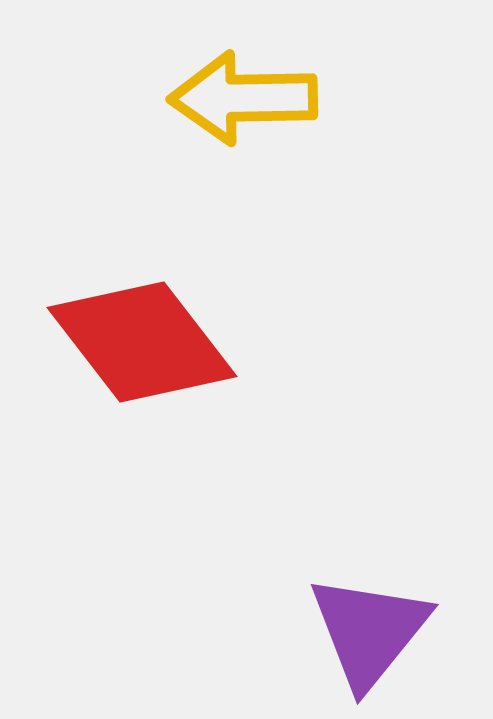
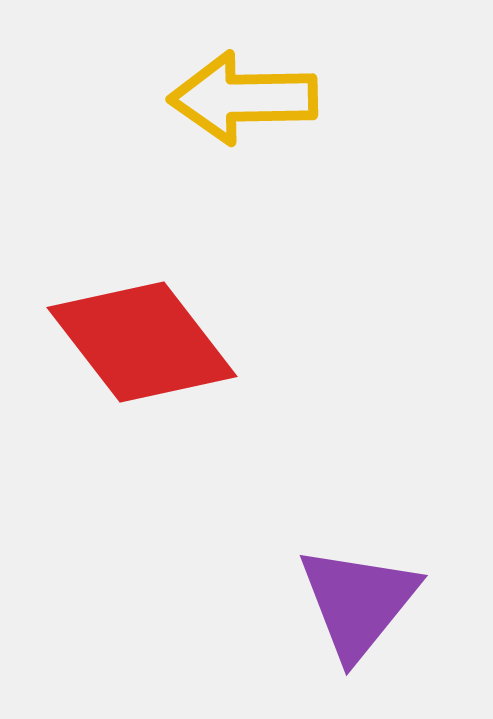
purple triangle: moved 11 px left, 29 px up
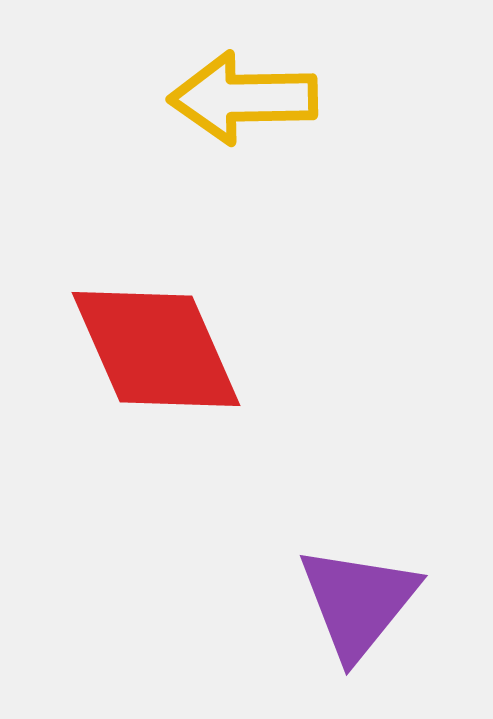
red diamond: moved 14 px right, 7 px down; rotated 14 degrees clockwise
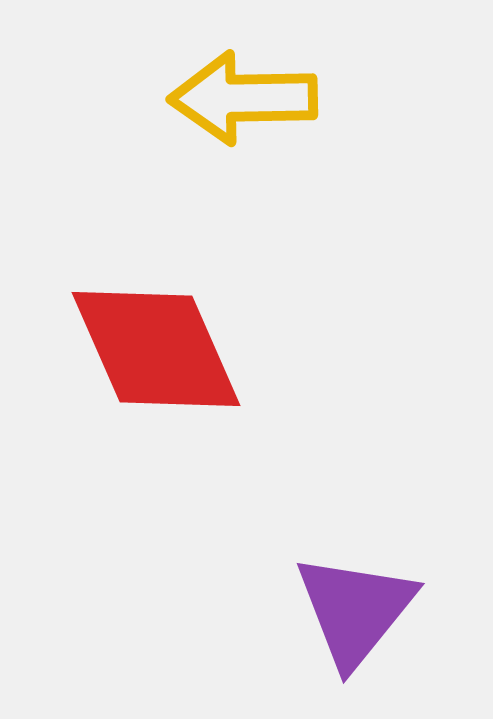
purple triangle: moved 3 px left, 8 px down
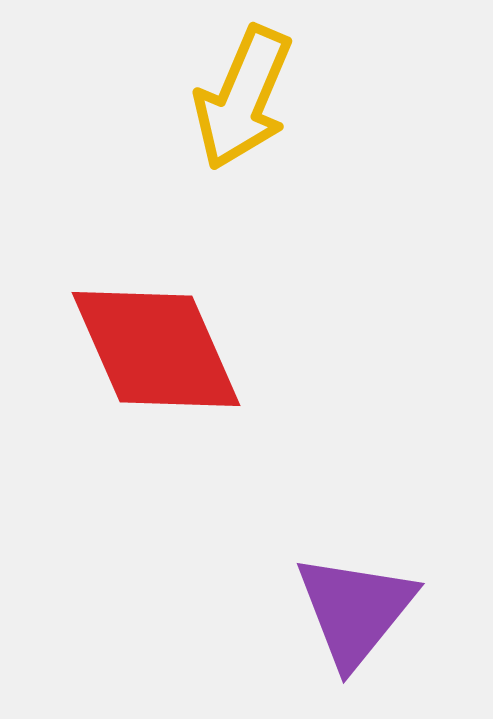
yellow arrow: rotated 66 degrees counterclockwise
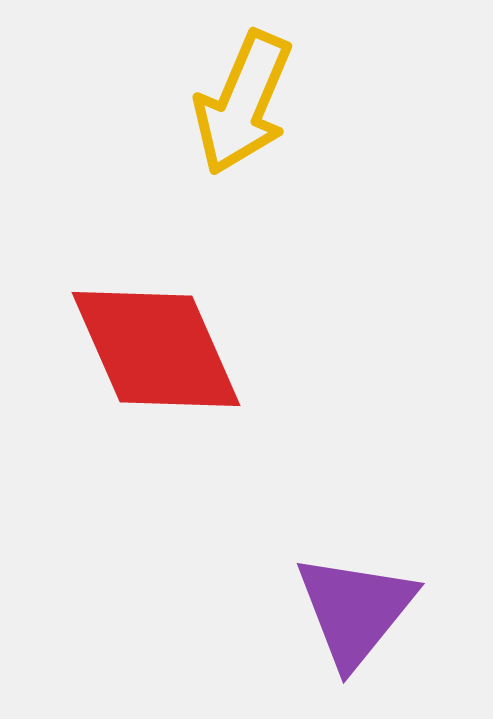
yellow arrow: moved 5 px down
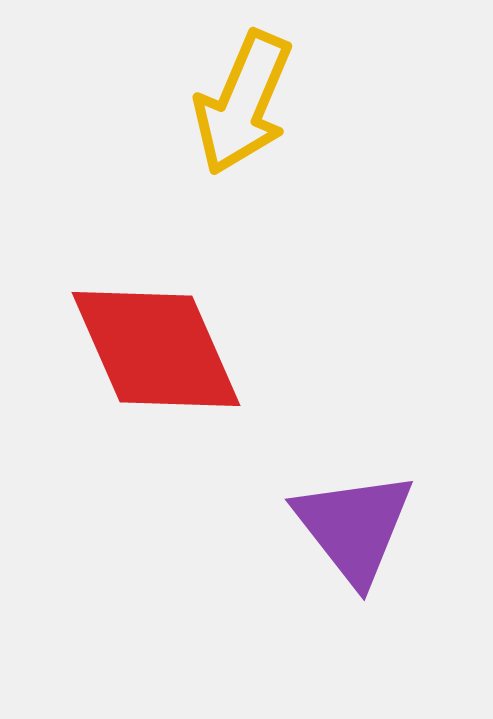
purple triangle: moved 1 px left, 83 px up; rotated 17 degrees counterclockwise
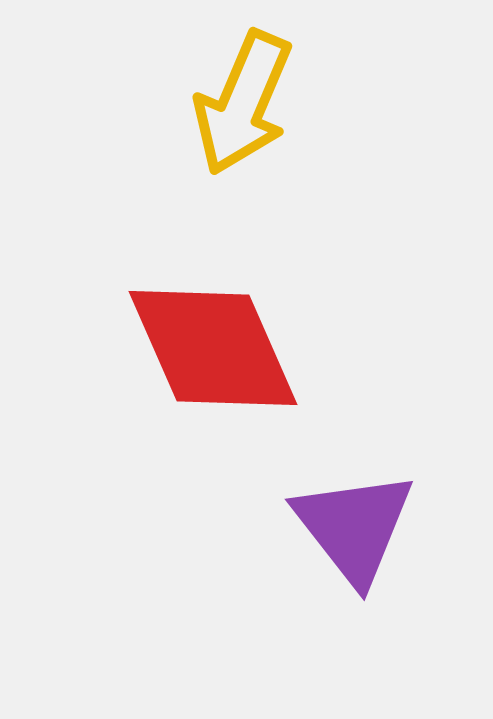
red diamond: moved 57 px right, 1 px up
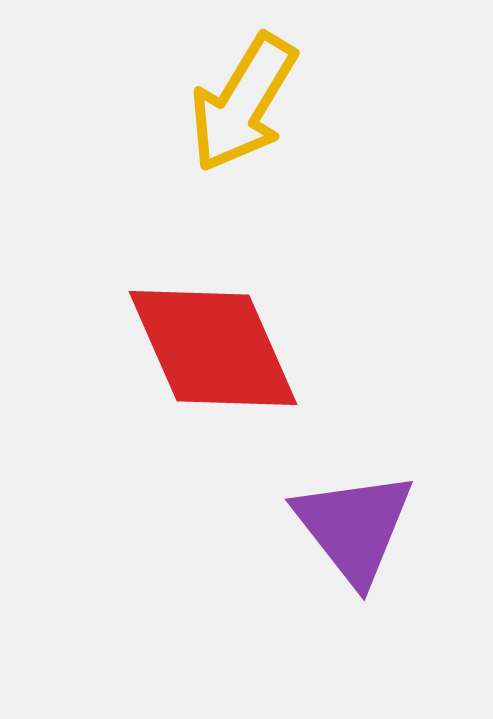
yellow arrow: rotated 8 degrees clockwise
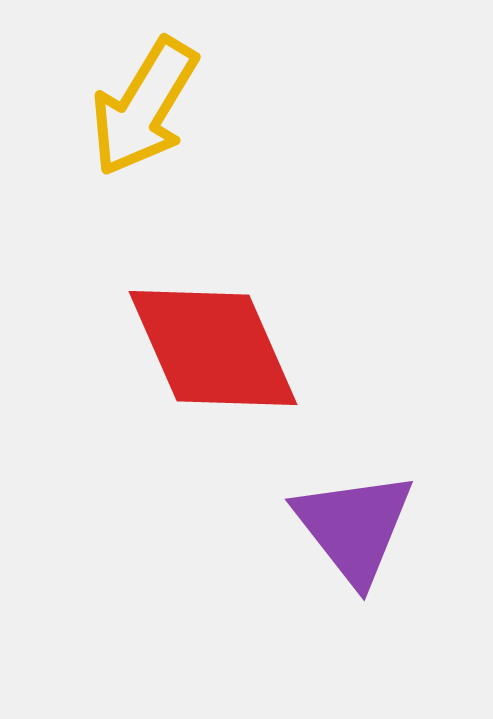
yellow arrow: moved 99 px left, 4 px down
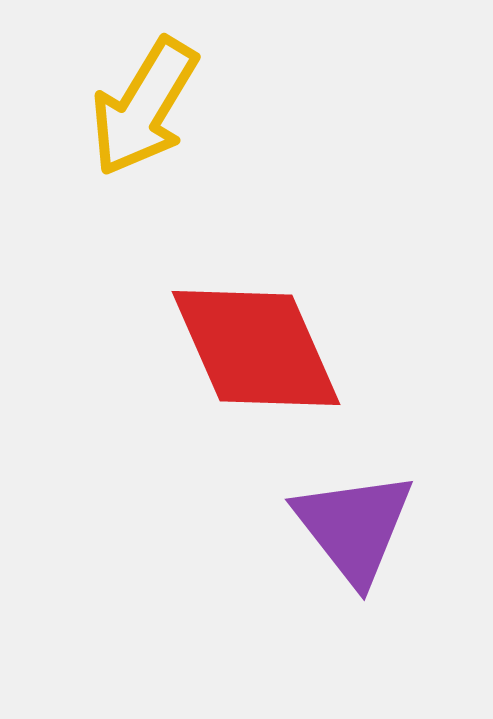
red diamond: moved 43 px right
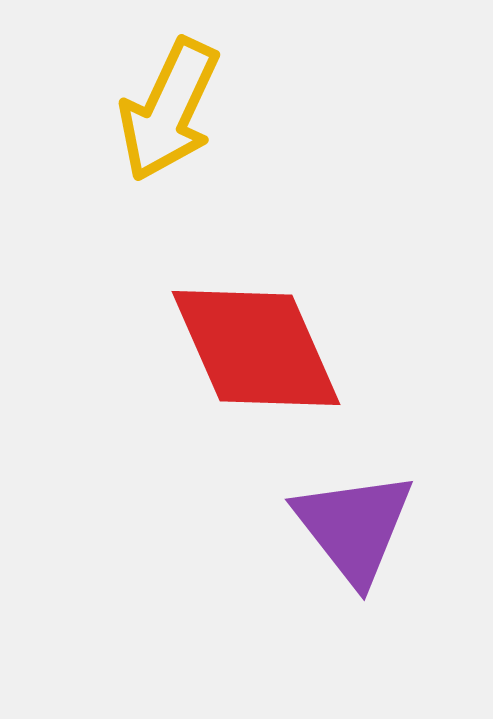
yellow arrow: moved 25 px right, 3 px down; rotated 6 degrees counterclockwise
